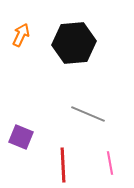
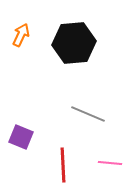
pink line: rotated 75 degrees counterclockwise
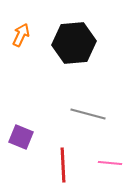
gray line: rotated 8 degrees counterclockwise
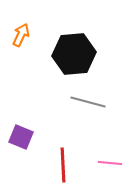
black hexagon: moved 11 px down
gray line: moved 12 px up
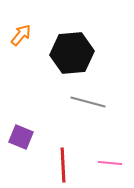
orange arrow: rotated 15 degrees clockwise
black hexagon: moved 2 px left, 1 px up
